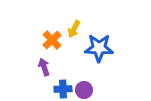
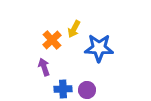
purple circle: moved 3 px right
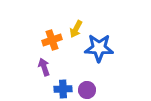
yellow arrow: moved 2 px right
orange cross: rotated 24 degrees clockwise
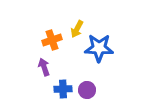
yellow arrow: moved 1 px right
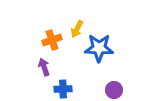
purple circle: moved 27 px right
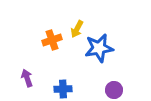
blue star: rotated 12 degrees counterclockwise
purple arrow: moved 17 px left, 11 px down
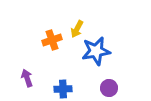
blue star: moved 3 px left, 3 px down
purple circle: moved 5 px left, 2 px up
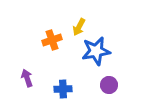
yellow arrow: moved 2 px right, 2 px up
purple circle: moved 3 px up
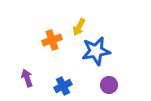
blue cross: moved 3 px up; rotated 24 degrees counterclockwise
